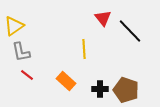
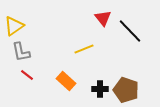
yellow line: rotated 72 degrees clockwise
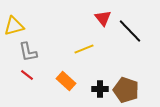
yellow triangle: rotated 20 degrees clockwise
gray L-shape: moved 7 px right
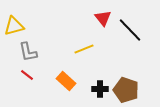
black line: moved 1 px up
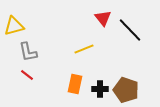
orange rectangle: moved 9 px right, 3 px down; rotated 60 degrees clockwise
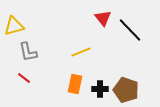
yellow line: moved 3 px left, 3 px down
red line: moved 3 px left, 3 px down
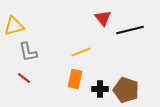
black line: rotated 60 degrees counterclockwise
orange rectangle: moved 5 px up
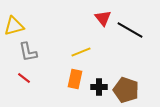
black line: rotated 44 degrees clockwise
black cross: moved 1 px left, 2 px up
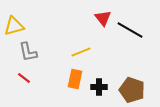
brown pentagon: moved 6 px right
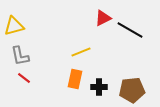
red triangle: rotated 42 degrees clockwise
gray L-shape: moved 8 px left, 4 px down
brown pentagon: rotated 25 degrees counterclockwise
